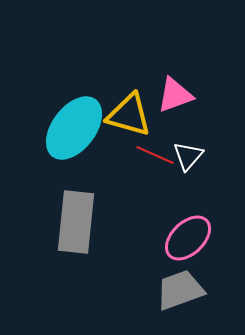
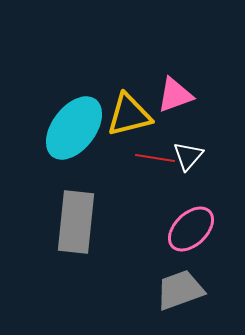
yellow triangle: rotated 30 degrees counterclockwise
red line: moved 3 px down; rotated 15 degrees counterclockwise
pink ellipse: moved 3 px right, 9 px up
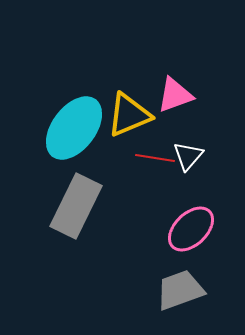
yellow triangle: rotated 9 degrees counterclockwise
gray rectangle: moved 16 px up; rotated 20 degrees clockwise
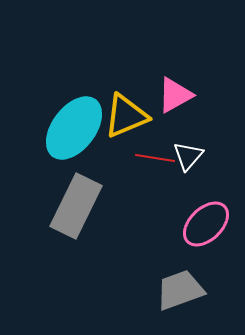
pink triangle: rotated 9 degrees counterclockwise
yellow triangle: moved 3 px left, 1 px down
pink ellipse: moved 15 px right, 5 px up
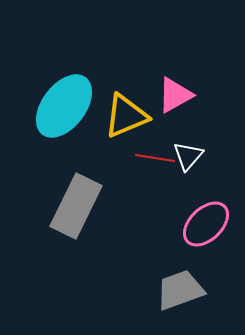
cyan ellipse: moved 10 px left, 22 px up
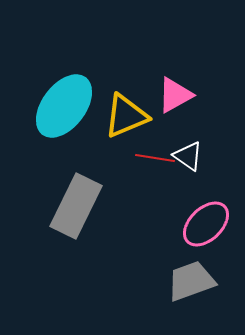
white triangle: rotated 36 degrees counterclockwise
gray trapezoid: moved 11 px right, 9 px up
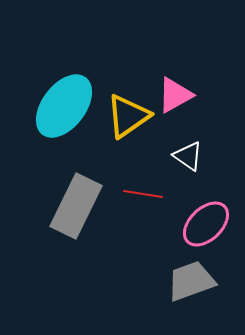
yellow triangle: moved 2 px right; rotated 12 degrees counterclockwise
red line: moved 12 px left, 36 px down
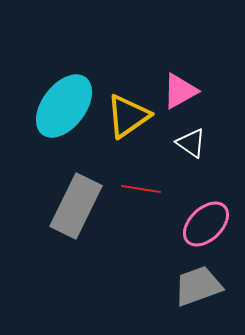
pink triangle: moved 5 px right, 4 px up
white triangle: moved 3 px right, 13 px up
red line: moved 2 px left, 5 px up
gray trapezoid: moved 7 px right, 5 px down
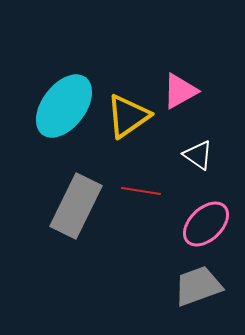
white triangle: moved 7 px right, 12 px down
red line: moved 2 px down
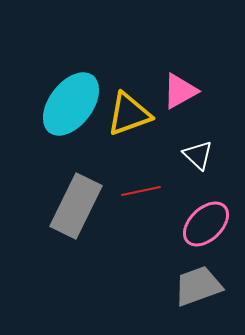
cyan ellipse: moved 7 px right, 2 px up
yellow triangle: moved 1 px right, 2 px up; rotated 15 degrees clockwise
white triangle: rotated 8 degrees clockwise
red line: rotated 21 degrees counterclockwise
